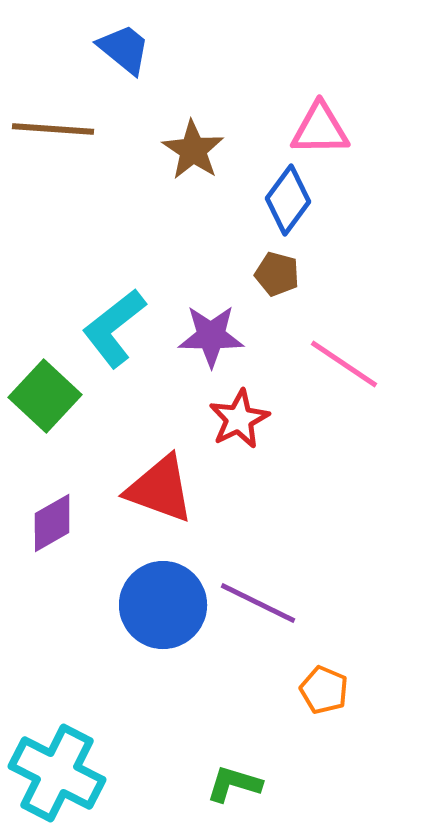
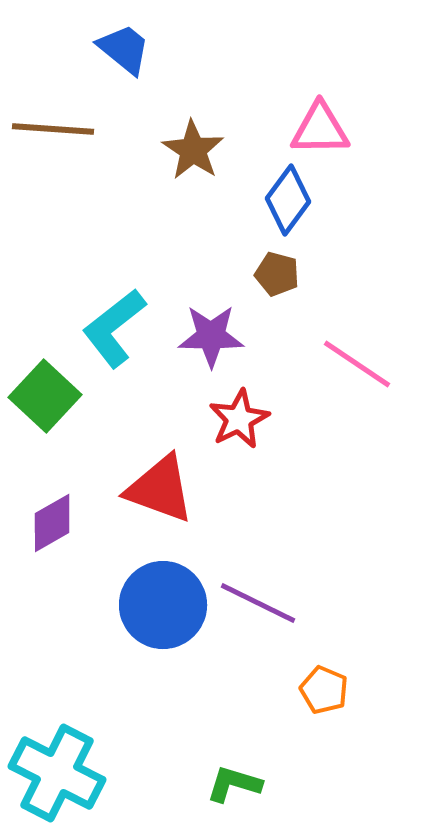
pink line: moved 13 px right
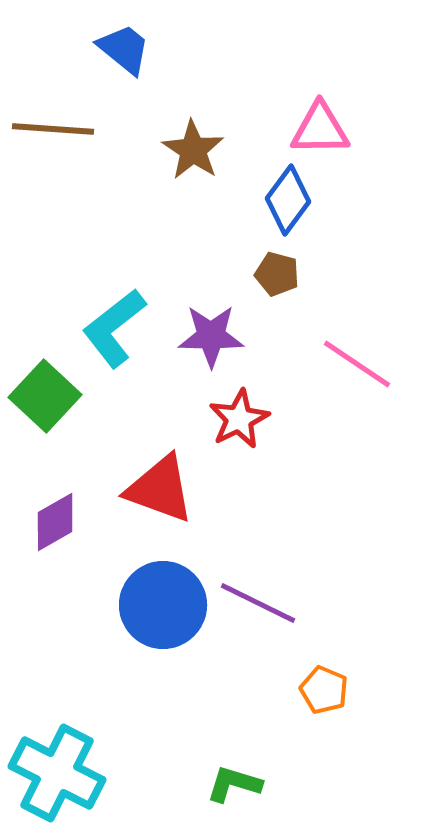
purple diamond: moved 3 px right, 1 px up
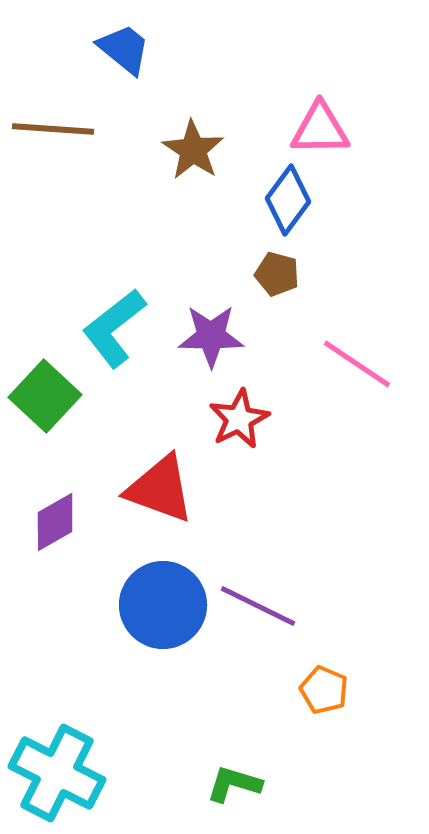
purple line: moved 3 px down
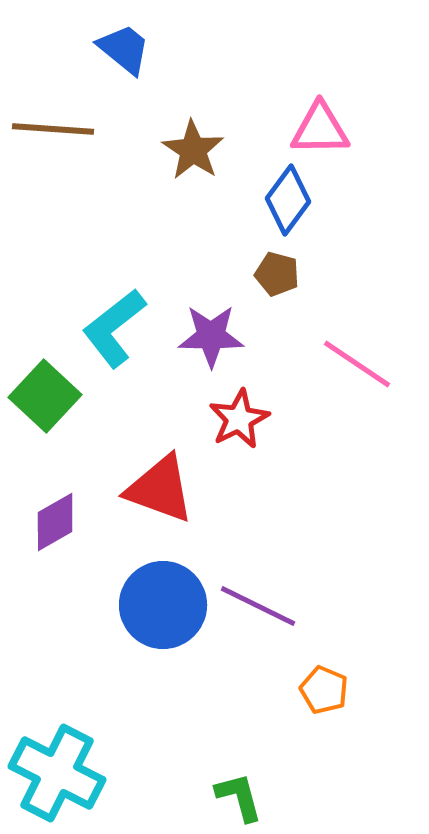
green L-shape: moved 5 px right, 13 px down; rotated 58 degrees clockwise
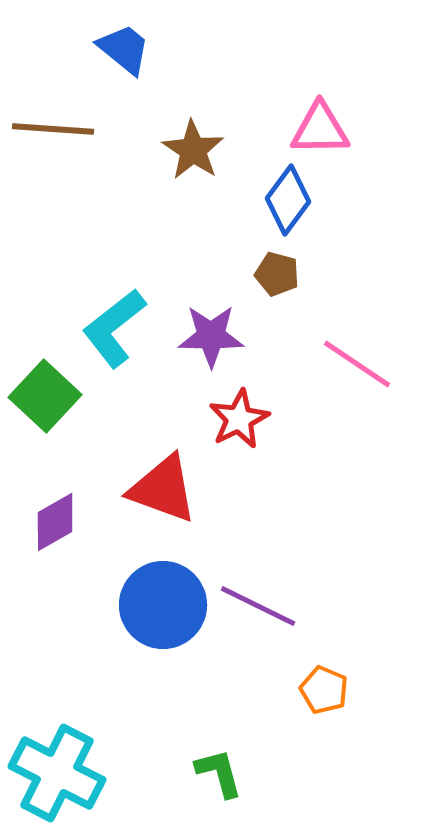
red triangle: moved 3 px right
green L-shape: moved 20 px left, 24 px up
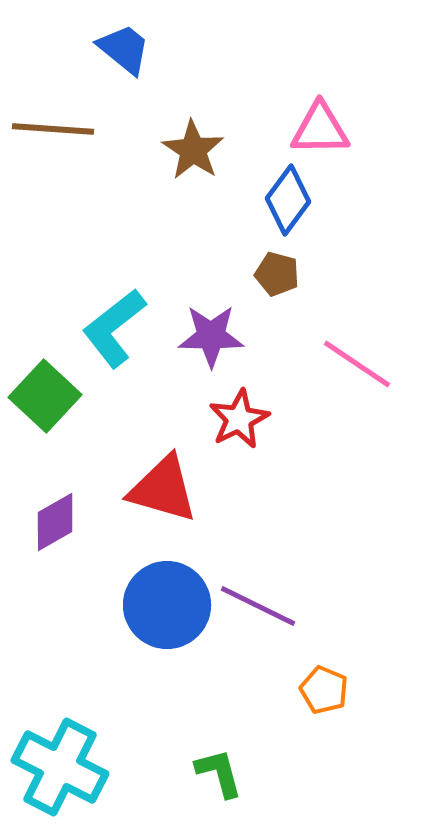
red triangle: rotated 4 degrees counterclockwise
blue circle: moved 4 px right
cyan cross: moved 3 px right, 6 px up
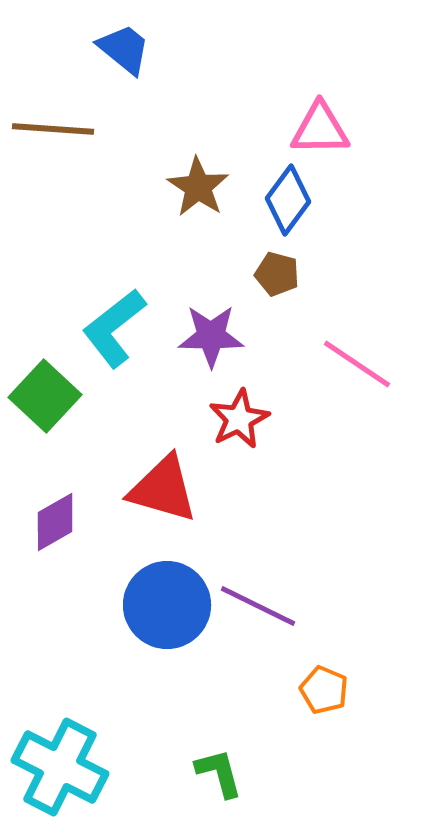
brown star: moved 5 px right, 37 px down
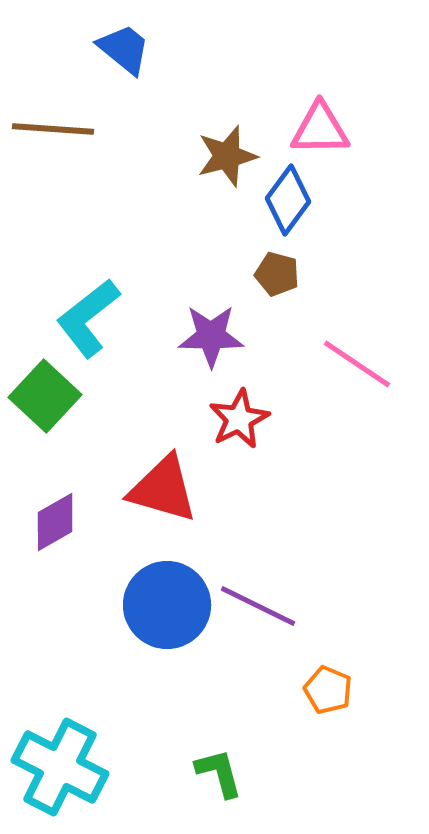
brown star: moved 29 px right, 31 px up; rotated 24 degrees clockwise
cyan L-shape: moved 26 px left, 10 px up
orange pentagon: moved 4 px right
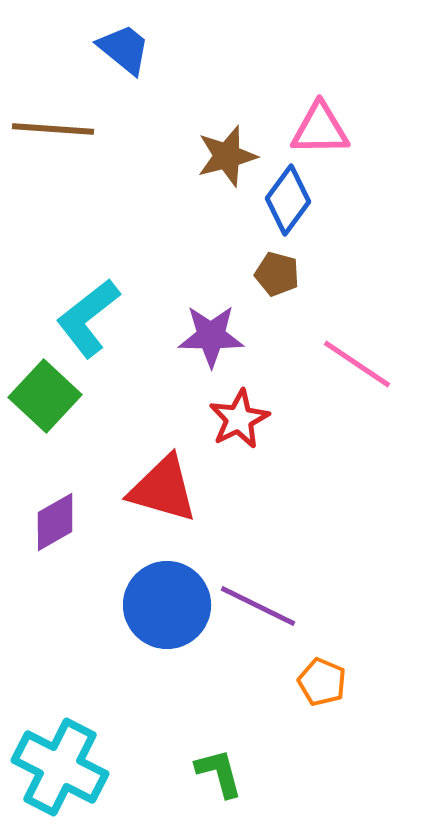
orange pentagon: moved 6 px left, 8 px up
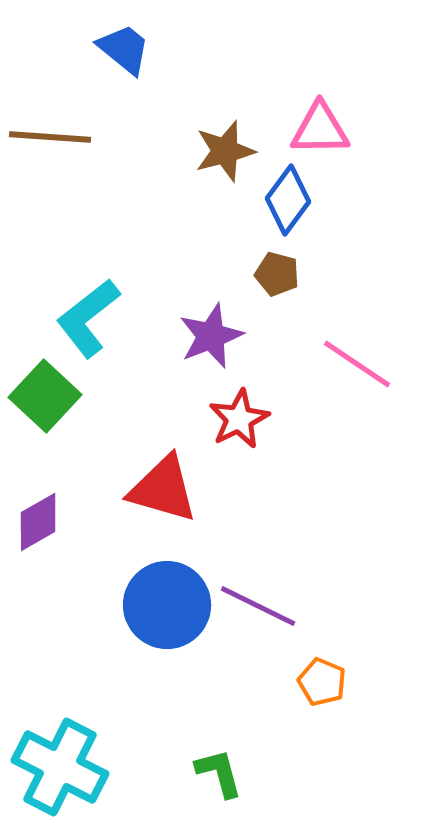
brown line: moved 3 px left, 8 px down
brown star: moved 2 px left, 5 px up
purple star: rotated 22 degrees counterclockwise
purple diamond: moved 17 px left
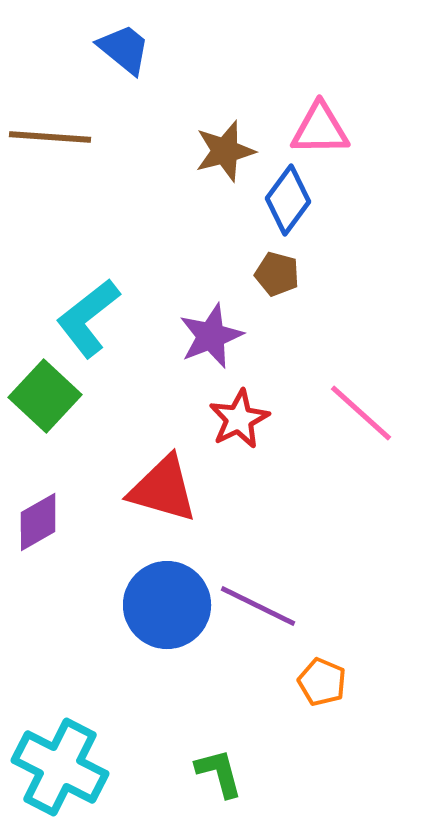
pink line: moved 4 px right, 49 px down; rotated 8 degrees clockwise
